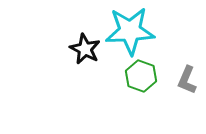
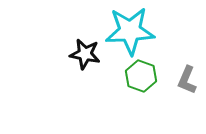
black star: moved 5 px down; rotated 16 degrees counterclockwise
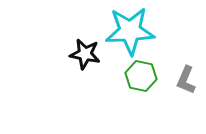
green hexagon: rotated 8 degrees counterclockwise
gray L-shape: moved 1 px left
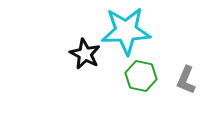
cyan star: moved 4 px left
black star: rotated 16 degrees clockwise
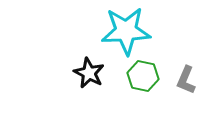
black star: moved 4 px right, 19 px down
green hexagon: moved 2 px right
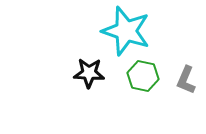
cyan star: rotated 21 degrees clockwise
black star: rotated 24 degrees counterclockwise
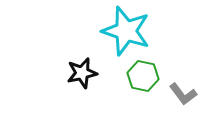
black star: moved 7 px left; rotated 16 degrees counterclockwise
gray L-shape: moved 3 px left, 14 px down; rotated 60 degrees counterclockwise
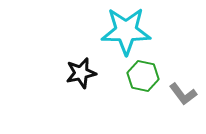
cyan star: rotated 18 degrees counterclockwise
black star: moved 1 px left
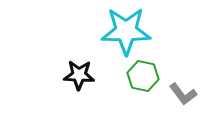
black star: moved 2 px left, 2 px down; rotated 16 degrees clockwise
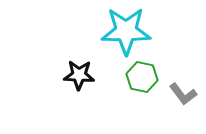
green hexagon: moved 1 px left, 1 px down
